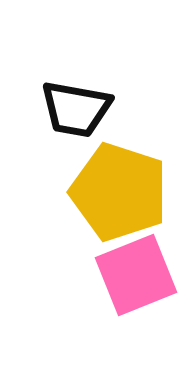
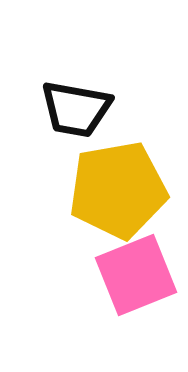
yellow pentagon: moved 1 px left, 2 px up; rotated 28 degrees counterclockwise
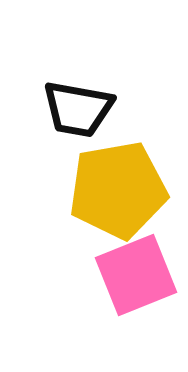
black trapezoid: moved 2 px right
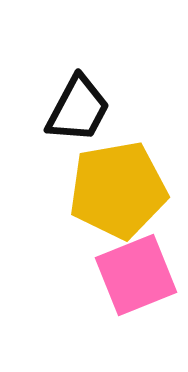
black trapezoid: rotated 72 degrees counterclockwise
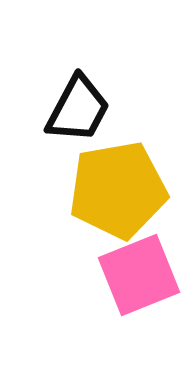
pink square: moved 3 px right
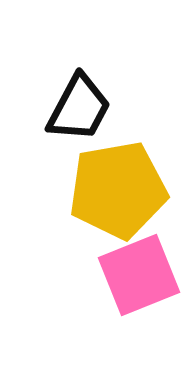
black trapezoid: moved 1 px right, 1 px up
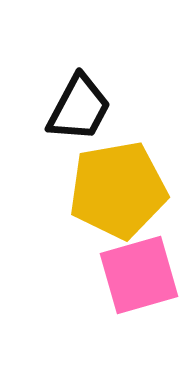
pink square: rotated 6 degrees clockwise
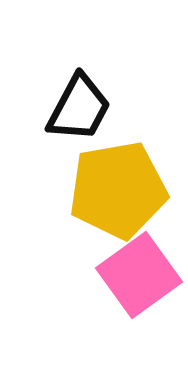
pink square: rotated 20 degrees counterclockwise
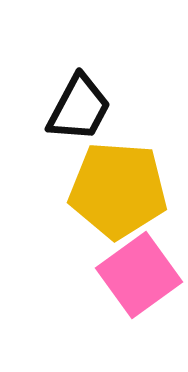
yellow pentagon: rotated 14 degrees clockwise
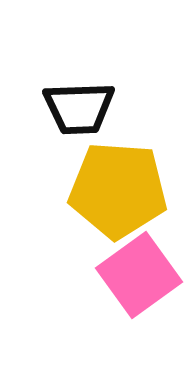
black trapezoid: rotated 60 degrees clockwise
